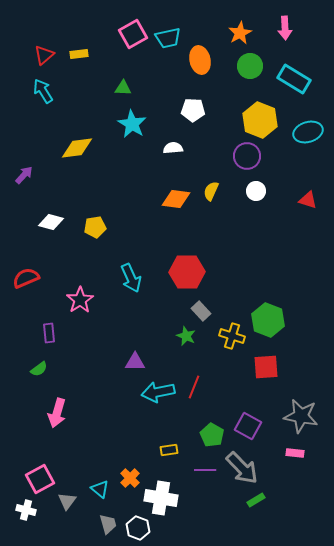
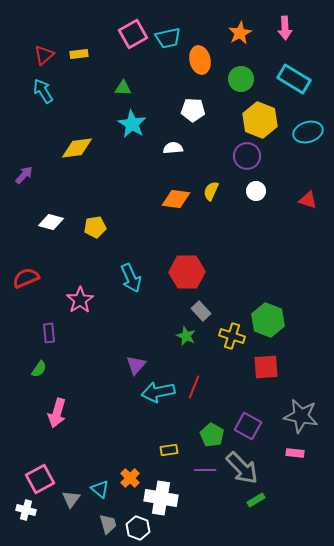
green circle at (250, 66): moved 9 px left, 13 px down
purple triangle at (135, 362): moved 1 px right, 3 px down; rotated 50 degrees counterclockwise
green semicircle at (39, 369): rotated 18 degrees counterclockwise
gray triangle at (67, 501): moved 4 px right, 2 px up
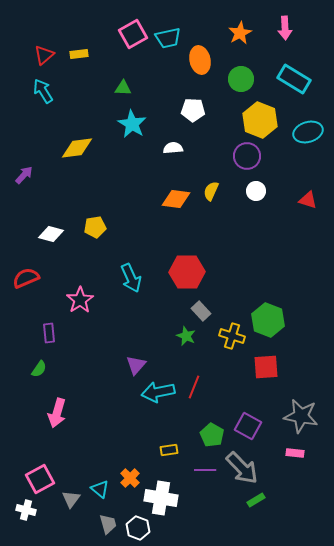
white diamond at (51, 222): moved 12 px down
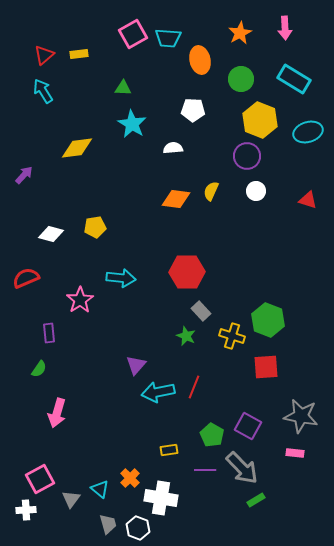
cyan trapezoid at (168, 38): rotated 16 degrees clockwise
cyan arrow at (131, 278): moved 10 px left; rotated 60 degrees counterclockwise
white cross at (26, 510): rotated 18 degrees counterclockwise
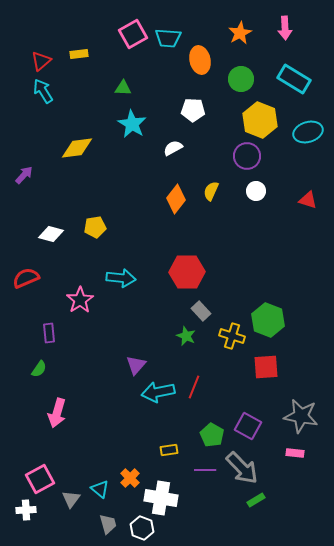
red triangle at (44, 55): moved 3 px left, 6 px down
white semicircle at (173, 148): rotated 24 degrees counterclockwise
orange diamond at (176, 199): rotated 60 degrees counterclockwise
white hexagon at (138, 528): moved 4 px right
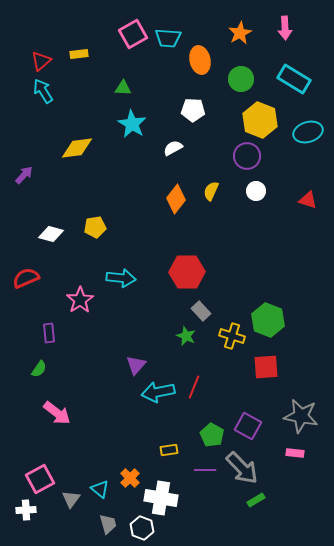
pink arrow at (57, 413): rotated 68 degrees counterclockwise
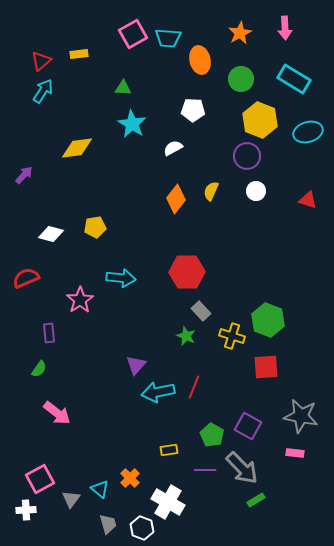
cyan arrow at (43, 91): rotated 65 degrees clockwise
white cross at (161, 498): moved 7 px right, 4 px down; rotated 20 degrees clockwise
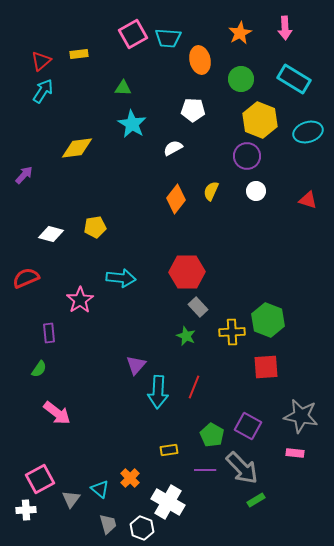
gray rectangle at (201, 311): moved 3 px left, 4 px up
yellow cross at (232, 336): moved 4 px up; rotated 20 degrees counterclockwise
cyan arrow at (158, 392): rotated 76 degrees counterclockwise
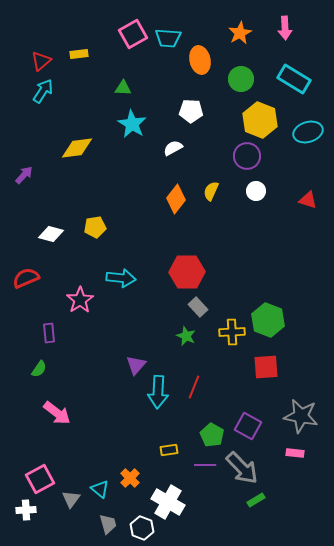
white pentagon at (193, 110): moved 2 px left, 1 px down
purple line at (205, 470): moved 5 px up
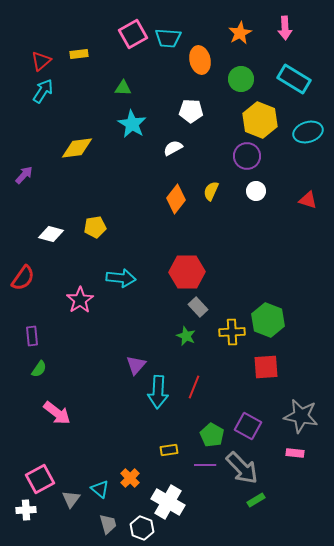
red semicircle at (26, 278): moved 3 px left; rotated 148 degrees clockwise
purple rectangle at (49, 333): moved 17 px left, 3 px down
